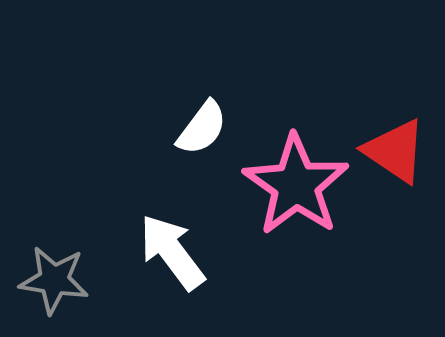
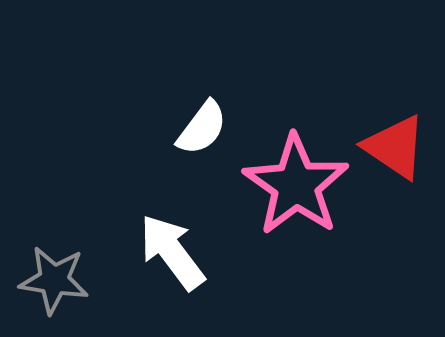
red triangle: moved 4 px up
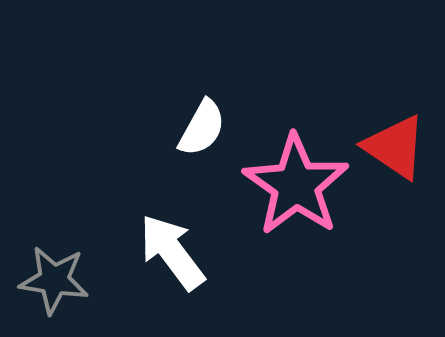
white semicircle: rotated 8 degrees counterclockwise
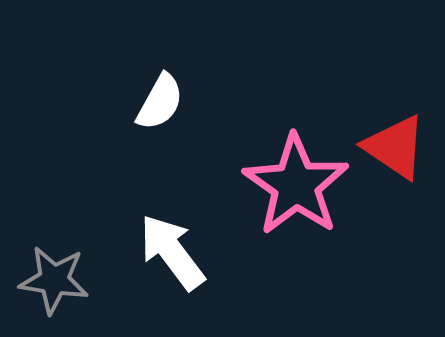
white semicircle: moved 42 px left, 26 px up
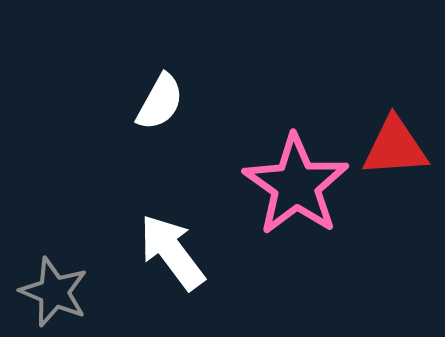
red triangle: rotated 38 degrees counterclockwise
gray star: moved 12 px down; rotated 14 degrees clockwise
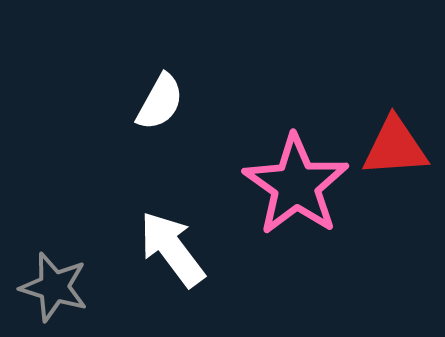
white arrow: moved 3 px up
gray star: moved 5 px up; rotated 6 degrees counterclockwise
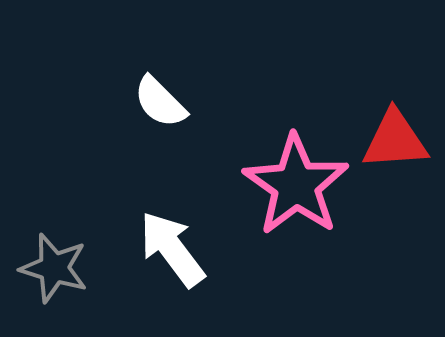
white semicircle: rotated 106 degrees clockwise
red triangle: moved 7 px up
gray star: moved 19 px up
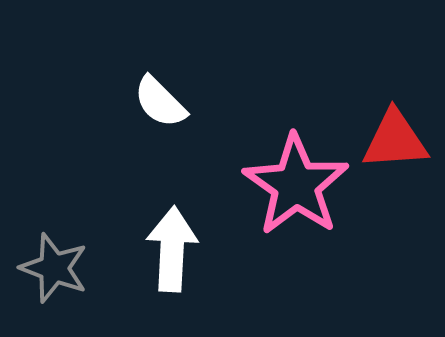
white arrow: rotated 40 degrees clockwise
gray star: rotated 4 degrees clockwise
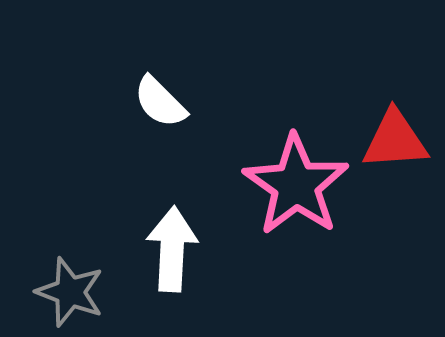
gray star: moved 16 px right, 24 px down
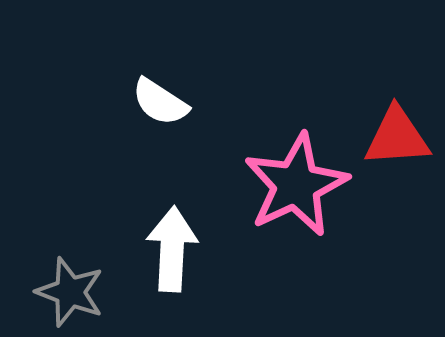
white semicircle: rotated 12 degrees counterclockwise
red triangle: moved 2 px right, 3 px up
pink star: rotated 12 degrees clockwise
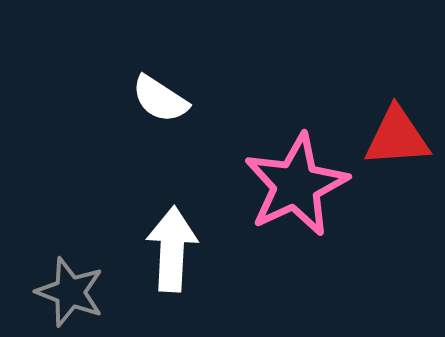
white semicircle: moved 3 px up
